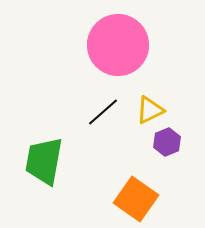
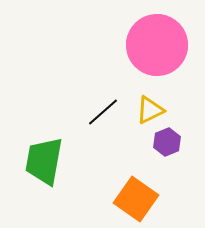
pink circle: moved 39 px right
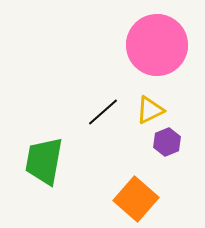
orange square: rotated 6 degrees clockwise
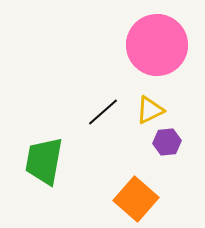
purple hexagon: rotated 16 degrees clockwise
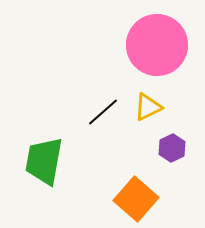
yellow triangle: moved 2 px left, 3 px up
purple hexagon: moved 5 px right, 6 px down; rotated 20 degrees counterclockwise
